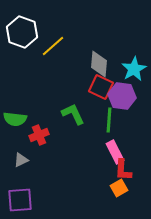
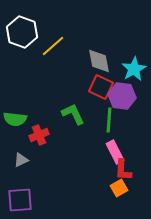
gray diamond: moved 3 px up; rotated 16 degrees counterclockwise
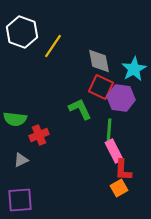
yellow line: rotated 15 degrees counterclockwise
purple hexagon: moved 1 px left, 2 px down
green L-shape: moved 7 px right, 5 px up
green line: moved 11 px down
pink rectangle: moved 1 px left, 1 px up
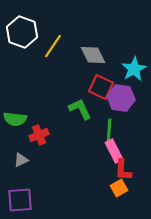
gray diamond: moved 6 px left, 6 px up; rotated 16 degrees counterclockwise
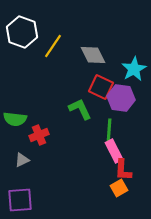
gray triangle: moved 1 px right
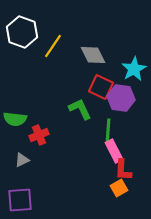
green line: moved 1 px left
